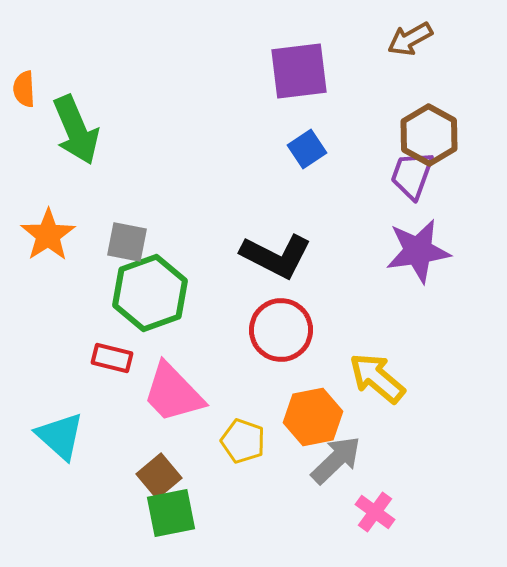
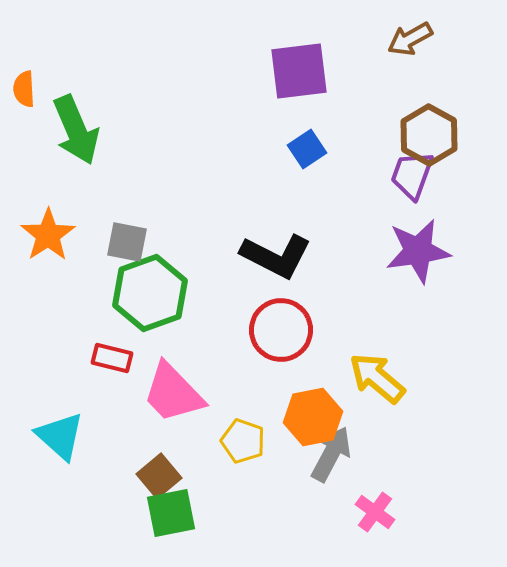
gray arrow: moved 5 px left, 6 px up; rotated 18 degrees counterclockwise
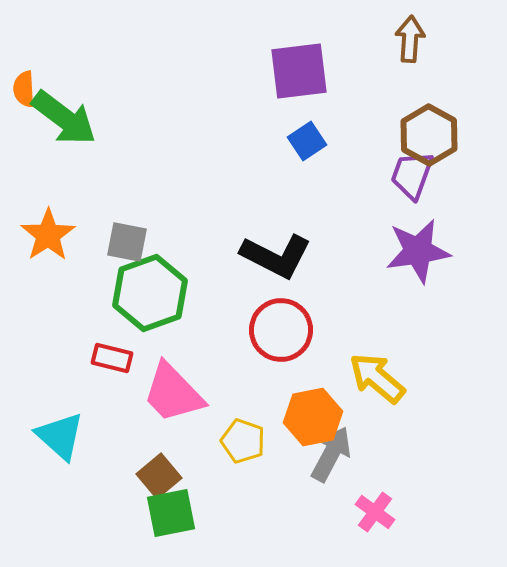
brown arrow: rotated 123 degrees clockwise
green arrow: moved 12 px left, 12 px up; rotated 30 degrees counterclockwise
blue square: moved 8 px up
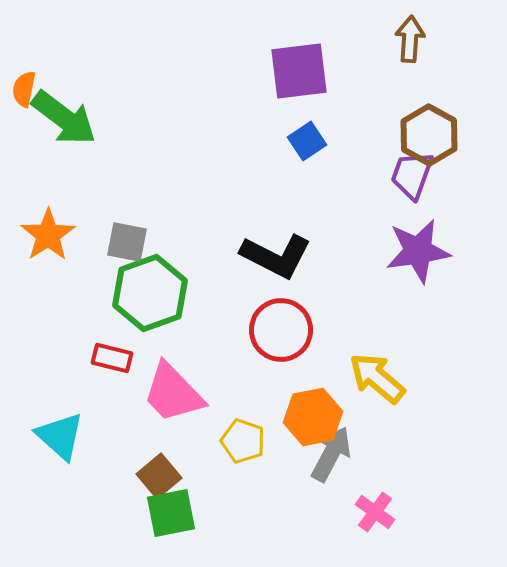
orange semicircle: rotated 15 degrees clockwise
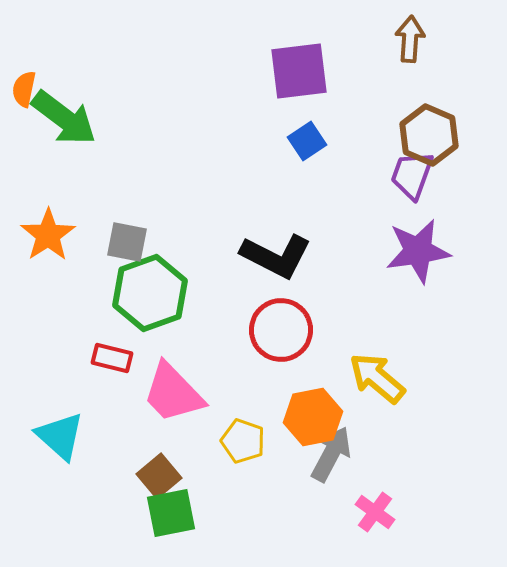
brown hexagon: rotated 6 degrees counterclockwise
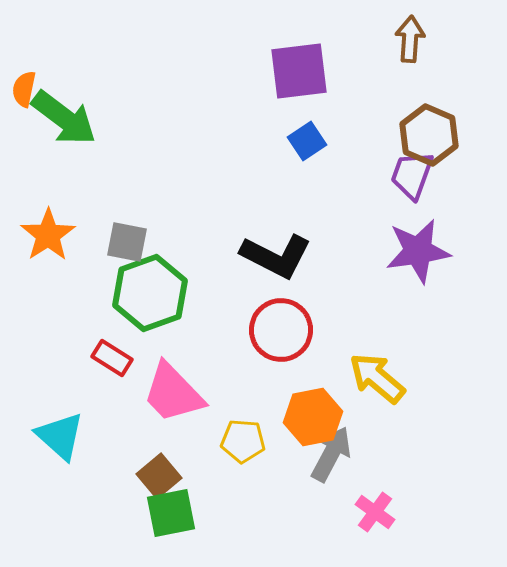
red rectangle: rotated 18 degrees clockwise
yellow pentagon: rotated 15 degrees counterclockwise
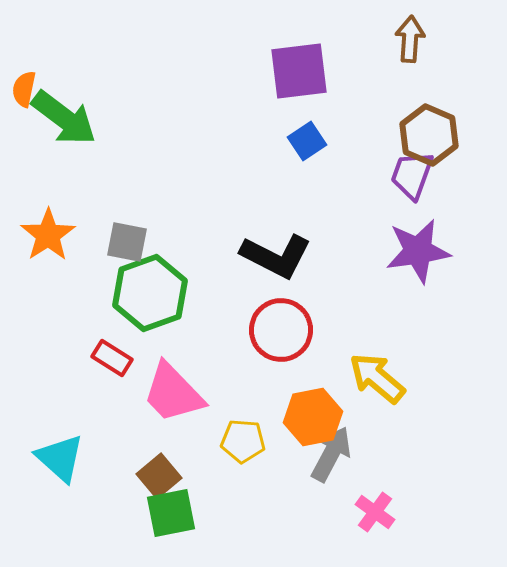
cyan triangle: moved 22 px down
